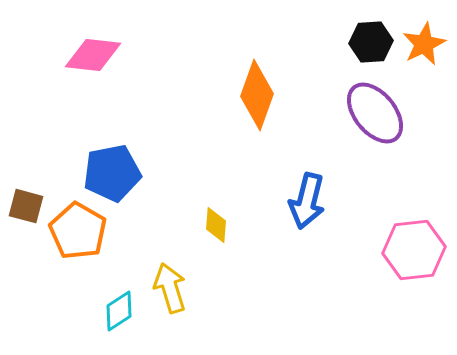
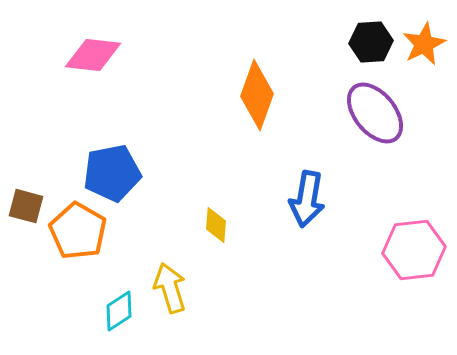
blue arrow: moved 2 px up; rotated 4 degrees counterclockwise
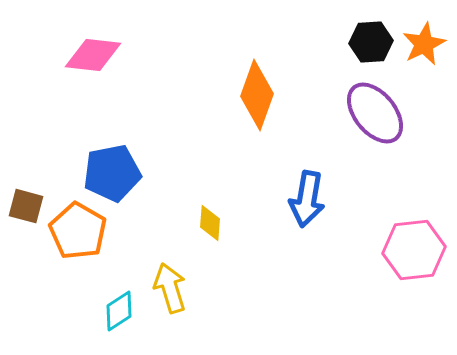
yellow diamond: moved 6 px left, 2 px up
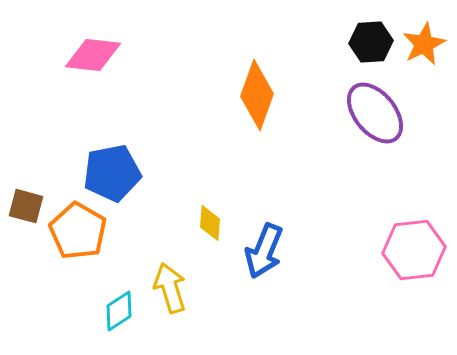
blue arrow: moved 43 px left, 52 px down; rotated 12 degrees clockwise
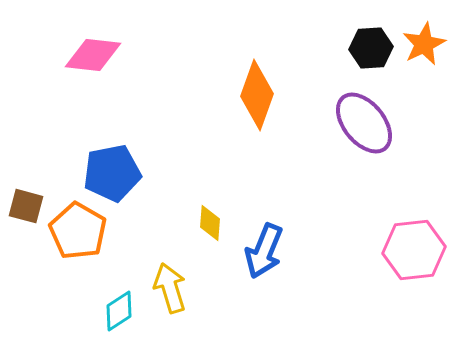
black hexagon: moved 6 px down
purple ellipse: moved 11 px left, 10 px down
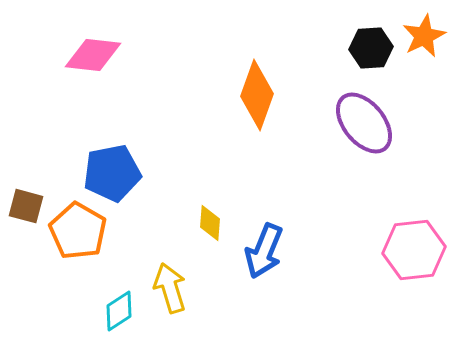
orange star: moved 8 px up
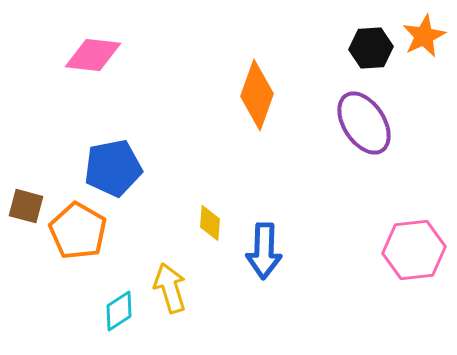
purple ellipse: rotated 6 degrees clockwise
blue pentagon: moved 1 px right, 5 px up
blue arrow: rotated 20 degrees counterclockwise
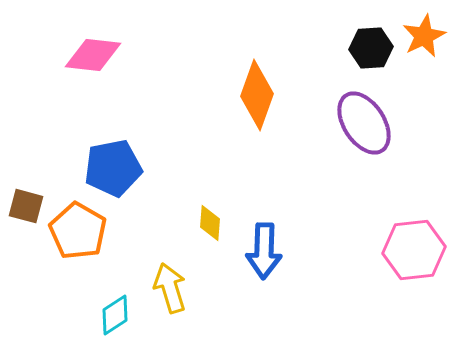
cyan diamond: moved 4 px left, 4 px down
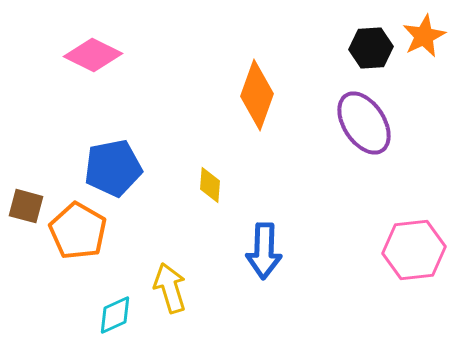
pink diamond: rotated 20 degrees clockwise
yellow diamond: moved 38 px up
cyan diamond: rotated 9 degrees clockwise
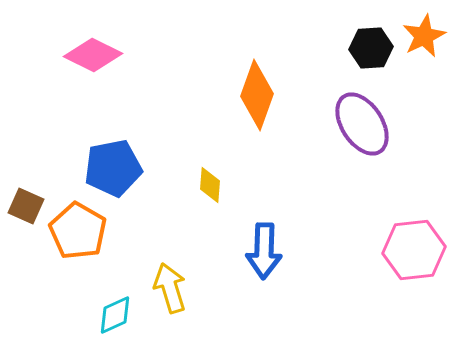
purple ellipse: moved 2 px left, 1 px down
brown square: rotated 9 degrees clockwise
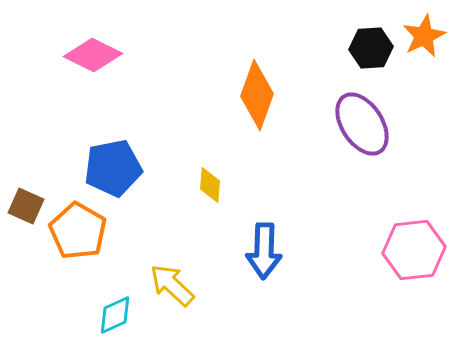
yellow arrow: moved 2 px right, 3 px up; rotated 30 degrees counterclockwise
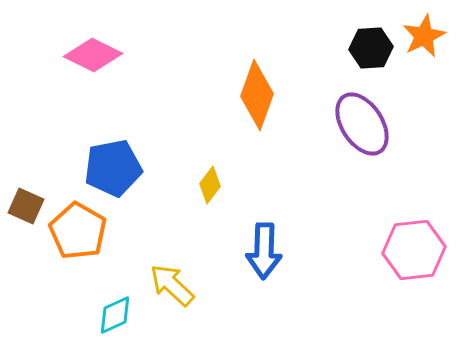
yellow diamond: rotated 33 degrees clockwise
